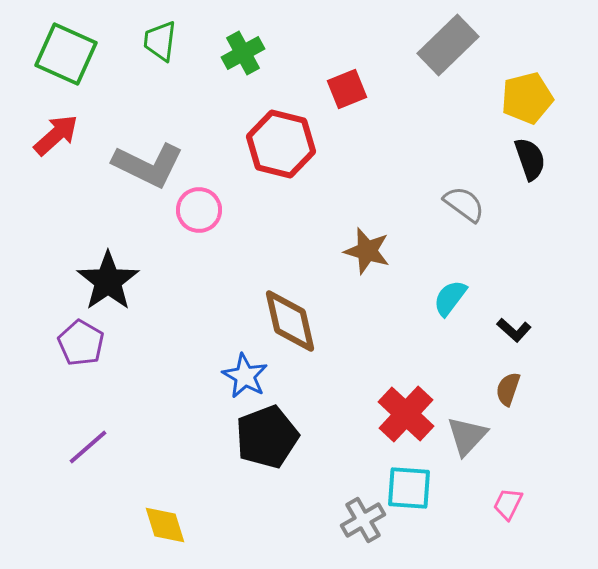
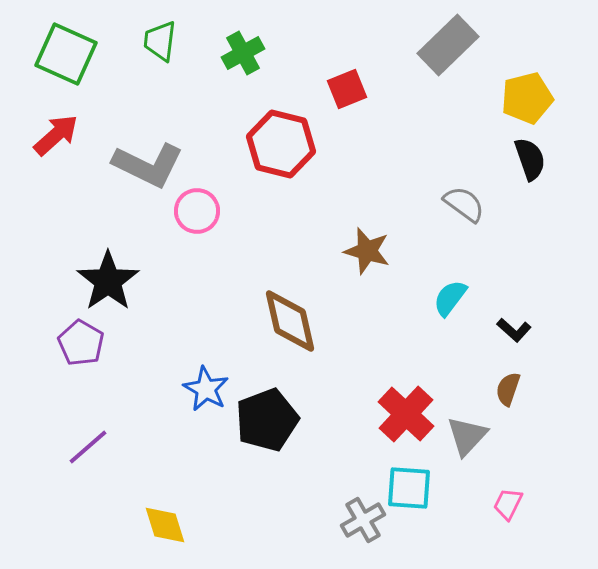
pink circle: moved 2 px left, 1 px down
blue star: moved 39 px left, 13 px down
black pentagon: moved 17 px up
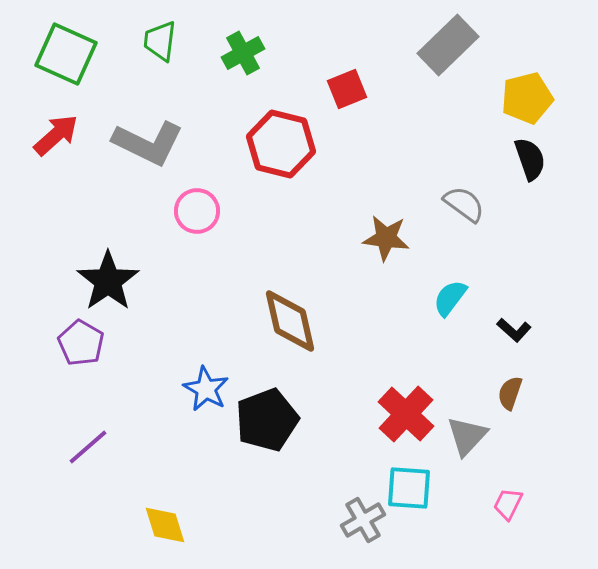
gray L-shape: moved 22 px up
brown star: moved 19 px right, 13 px up; rotated 9 degrees counterclockwise
brown semicircle: moved 2 px right, 4 px down
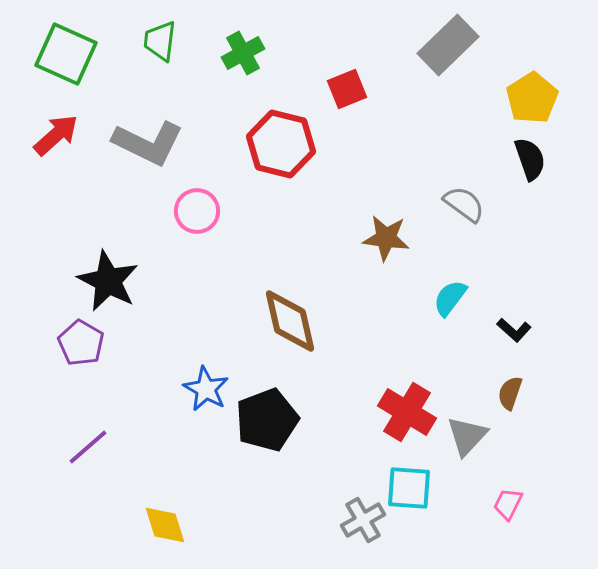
yellow pentagon: moved 5 px right; rotated 18 degrees counterclockwise
black star: rotated 10 degrees counterclockwise
red cross: moved 1 px right, 2 px up; rotated 12 degrees counterclockwise
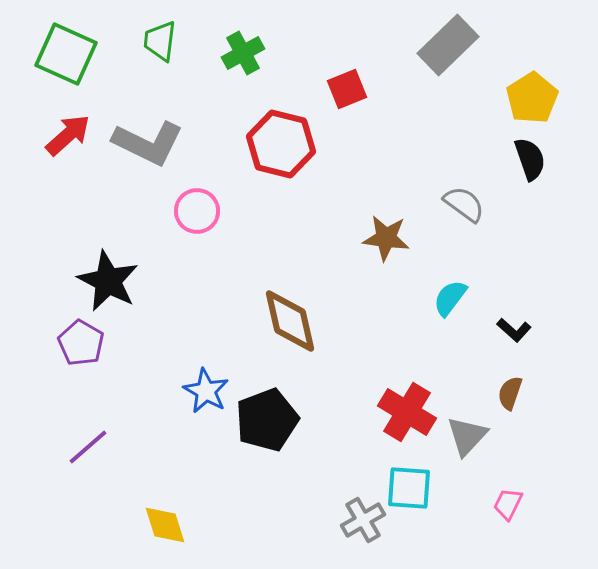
red arrow: moved 12 px right
blue star: moved 2 px down
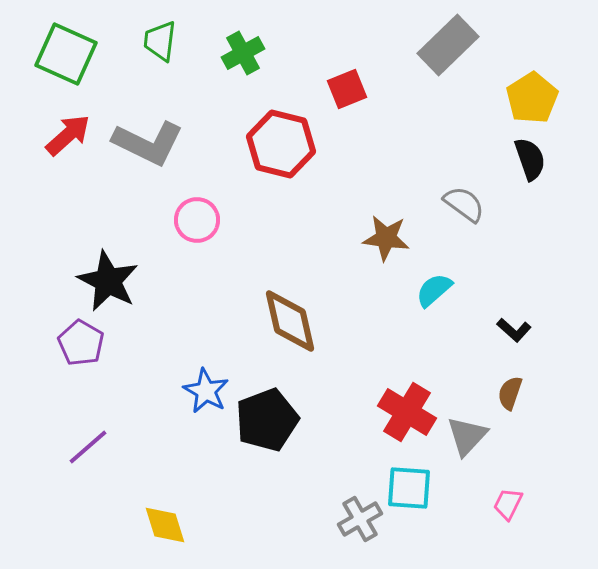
pink circle: moved 9 px down
cyan semicircle: moved 16 px left, 8 px up; rotated 12 degrees clockwise
gray cross: moved 3 px left, 1 px up
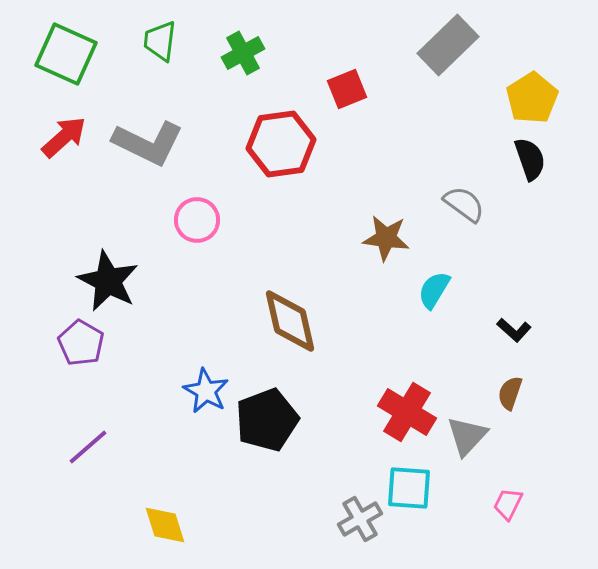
red arrow: moved 4 px left, 2 px down
red hexagon: rotated 22 degrees counterclockwise
cyan semicircle: rotated 18 degrees counterclockwise
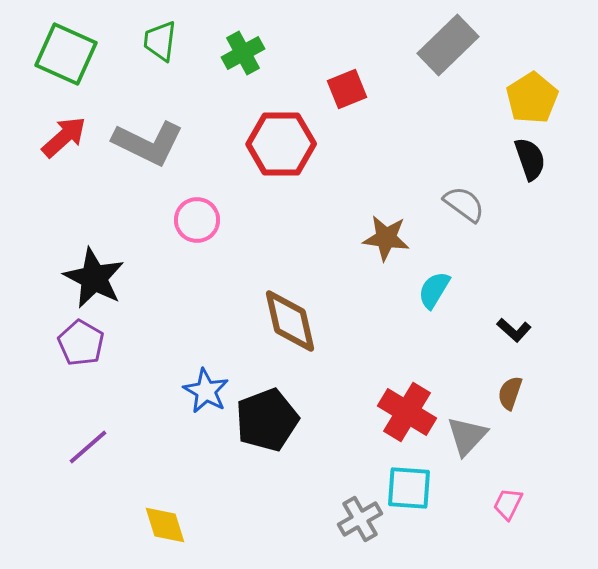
red hexagon: rotated 8 degrees clockwise
black star: moved 14 px left, 3 px up
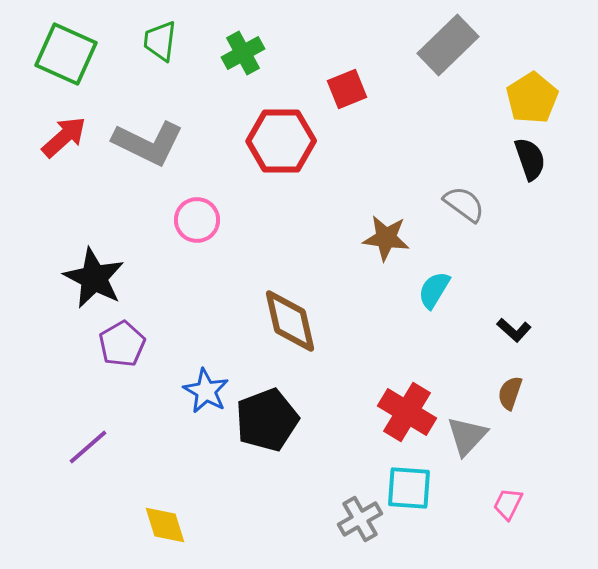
red hexagon: moved 3 px up
purple pentagon: moved 41 px right, 1 px down; rotated 12 degrees clockwise
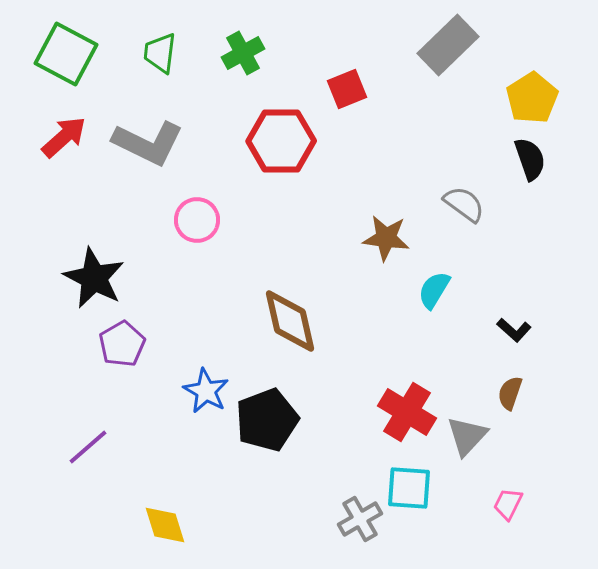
green trapezoid: moved 12 px down
green square: rotated 4 degrees clockwise
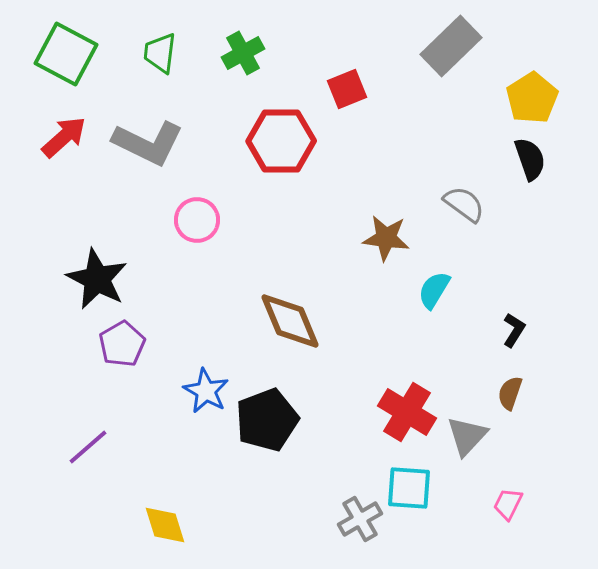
gray rectangle: moved 3 px right, 1 px down
black star: moved 3 px right, 1 px down
brown diamond: rotated 10 degrees counterclockwise
black L-shape: rotated 100 degrees counterclockwise
